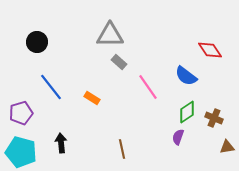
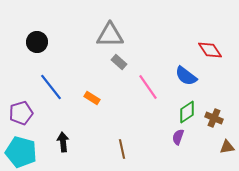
black arrow: moved 2 px right, 1 px up
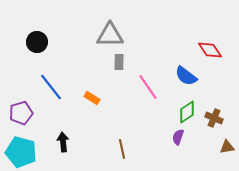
gray rectangle: rotated 49 degrees clockwise
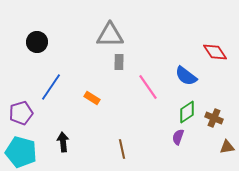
red diamond: moved 5 px right, 2 px down
blue line: rotated 72 degrees clockwise
